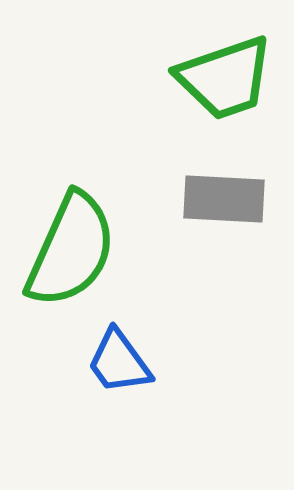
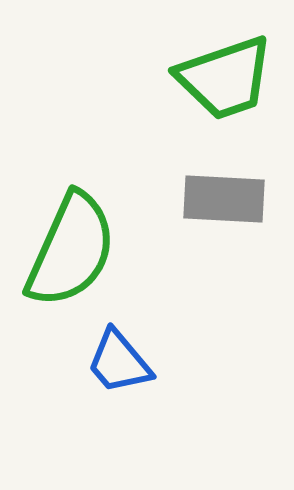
blue trapezoid: rotated 4 degrees counterclockwise
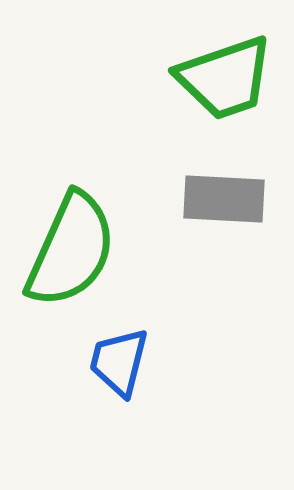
blue trapezoid: rotated 54 degrees clockwise
